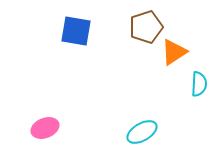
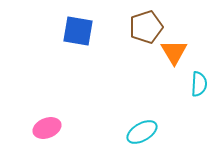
blue square: moved 2 px right
orange triangle: rotated 28 degrees counterclockwise
pink ellipse: moved 2 px right
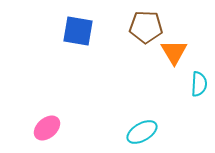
brown pentagon: rotated 20 degrees clockwise
pink ellipse: rotated 20 degrees counterclockwise
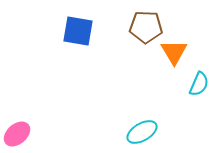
cyan semicircle: rotated 20 degrees clockwise
pink ellipse: moved 30 px left, 6 px down
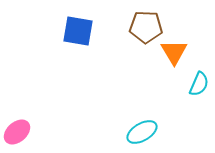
pink ellipse: moved 2 px up
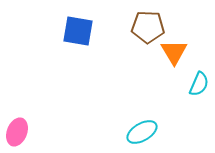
brown pentagon: moved 2 px right
pink ellipse: rotated 28 degrees counterclockwise
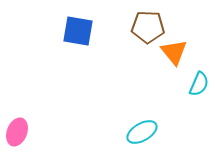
orange triangle: rotated 8 degrees counterclockwise
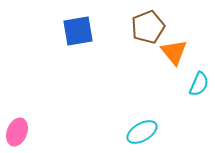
brown pentagon: rotated 24 degrees counterclockwise
blue square: rotated 20 degrees counterclockwise
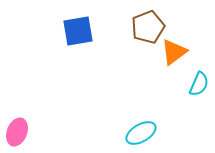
orange triangle: rotated 32 degrees clockwise
cyan ellipse: moved 1 px left, 1 px down
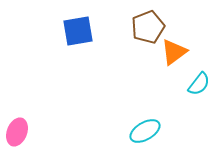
cyan semicircle: rotated 15 degrees clockwise
cyan ellipse: moved 4 px right, 2 px up
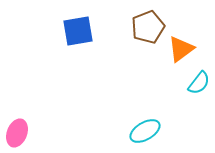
orange triangle: moved 7 px right, 3 px up
cyan semicircle: moved 1 px up
pink ellipse: moved 1 px down
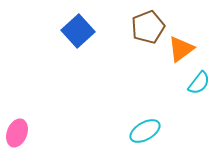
blue square: rotated 32 degrees counterclockwise
